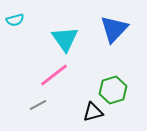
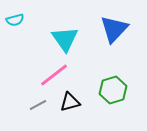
black triangle: moved 23 px left, 10 px up
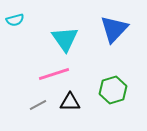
pink line: moved 1 px up; rotated 20 degrees clockwise
black triangle: rotated 15 degrees clockwise
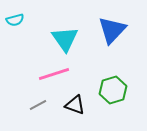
blue triangle: moved 2 px left, 1 px down
black triangle: moved 5 px right, 3 px down; rotated 20 degrees clockwise
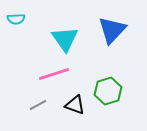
cyan semicircle: moved 1 px right, 1 px up; rotated 12 degrees clockwise
green hexagon: moved 5 px left, 1 px down
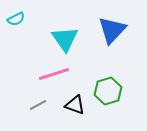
cyan semicircle: rotated 24 degrees counterclockwise
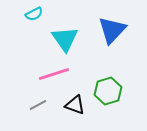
cyan semicircle: moved 18 px right, 5 px up
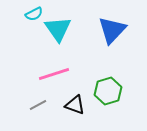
cyan triangle: moved 7 px left, 10 px up
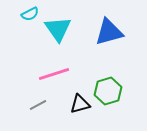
cyan semicircle: moved 4 px left
blue triangle: moved 3 px left, 2 px down; rotated 32 degrees clockwise
black triangle: moved 5 px right, 1 px up; rotated 35 degrees counterclockwise
